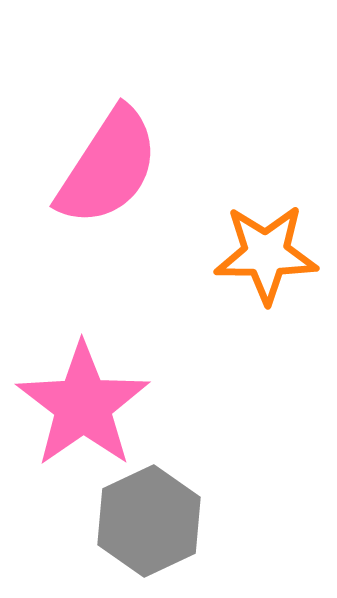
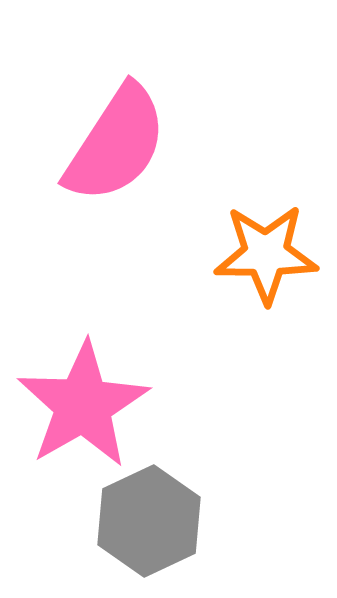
pink semicircle: moved 8 px right, 23 px up
pink star: rotated 5 degrees clockwise
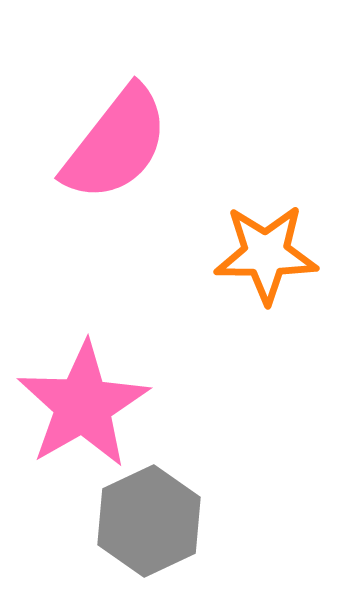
pink semicircle: rotated 5 degrees clockwise
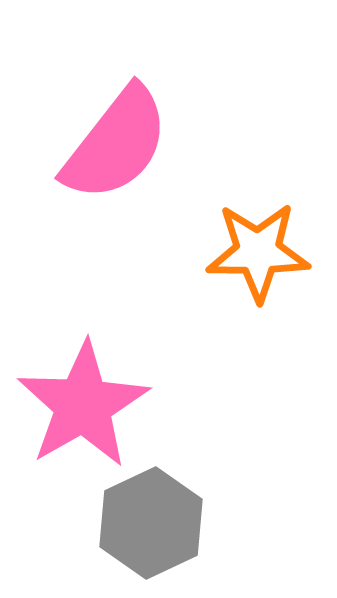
orange star: moved 8 px left, 2 px up
gray hexagon: moved 2 px right, 2 px down
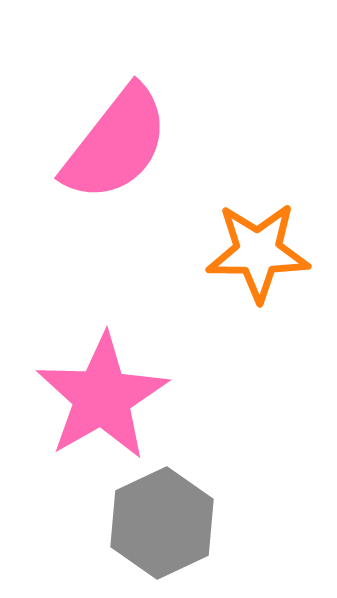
pink star: moved 19 px right, 8 px up
gray hexagon: moved 11 px right
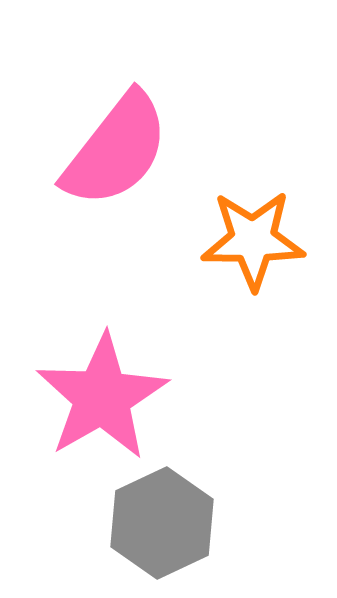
pink semicircle: moved 6 px down
orange star: moved 5 px left, 12 px up
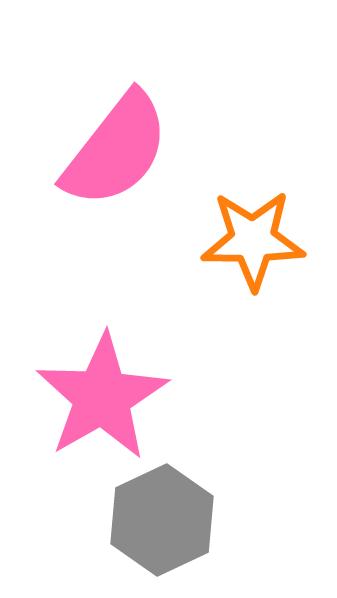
gray hexagon: moved 3 px up
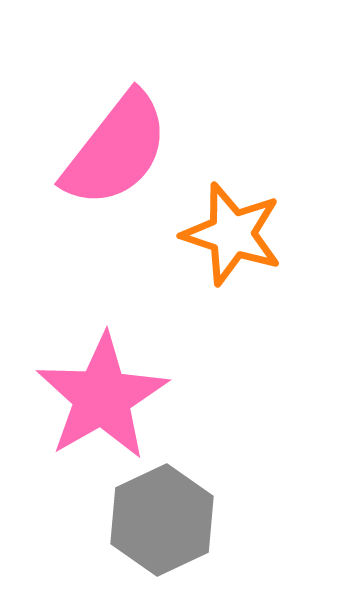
orange star: moved 21 px left, 6 px up; rotated 18 degrees clockwise
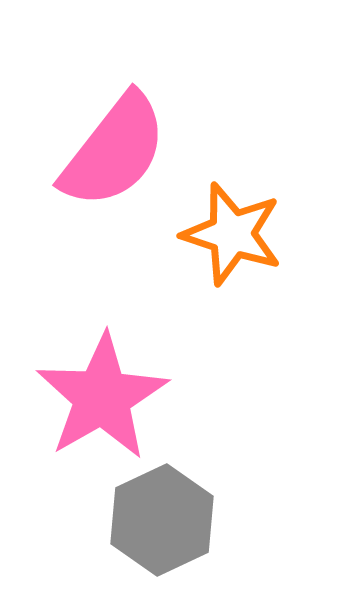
pink semicircle: moved 2 px left, 1 px down
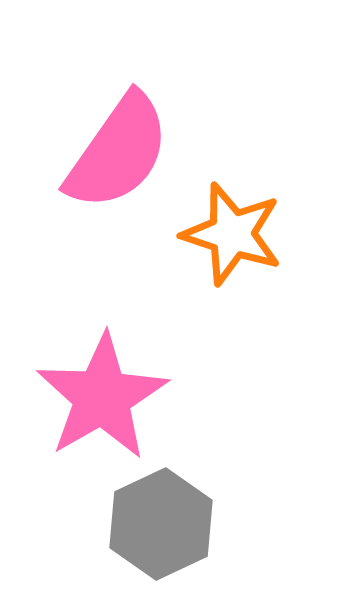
pink semicircle: moved 4 px right, 1 px down; rotated 3 degrees counterclockwise
gray hexagon: moved 1 px left, 4 px down
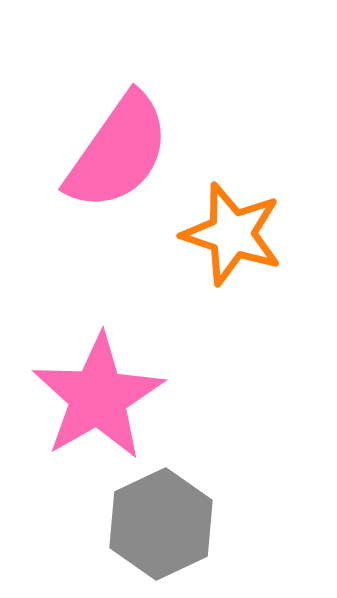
pink star: moved 4 px left
